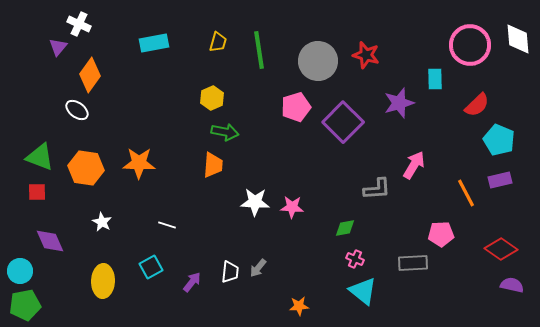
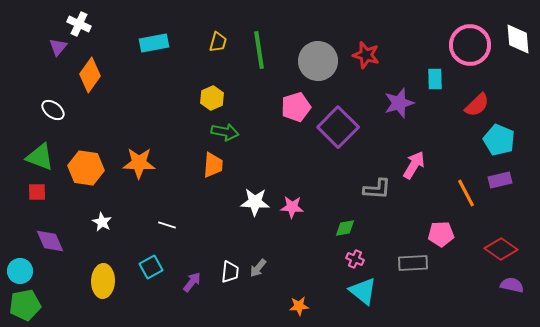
white ellipse at (77, 110): moved 24 px left
purple square at (343, 122): moved 5 px left, 5 px down
gray L-shape at (377, 189): rotated 8 degrees clockwise
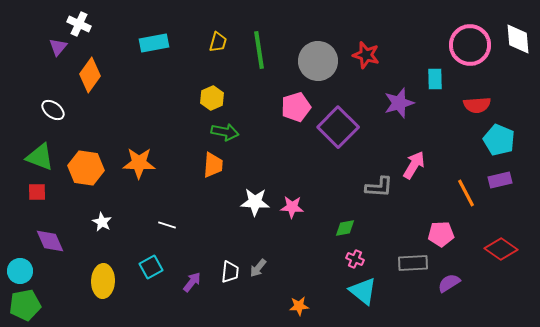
red semicircle at (477, 105): rotated 40 degrees clockwise
gray L-shape at (377, 189): moved 2 px right, 2 px up
purple semicircle at (512, 285): moved 63 px left, 2 px up; rotated 45 degrees counterclockwise
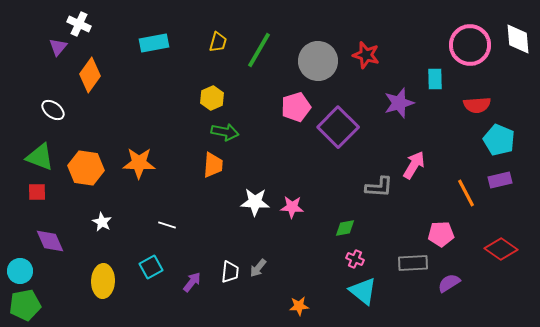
green line at (259, 50): rotated 39 degrees clockwise
